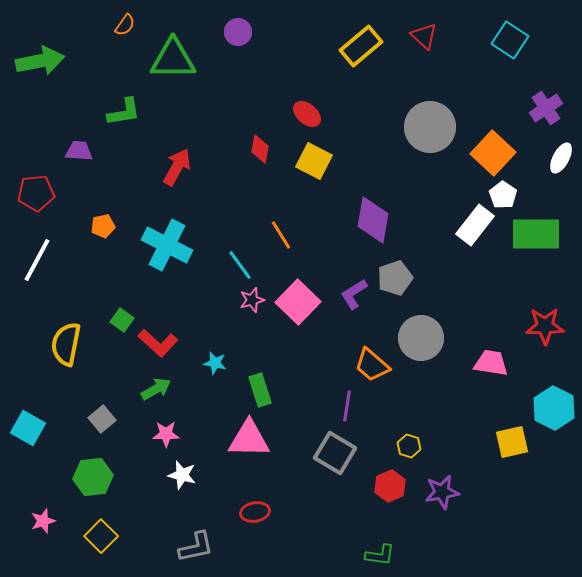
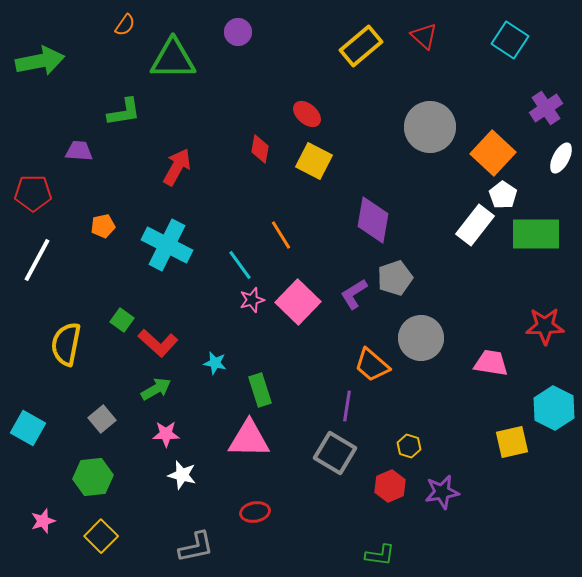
red pentagon at (36, 193): moved 3 px left; rotated 6 degrees clockwise
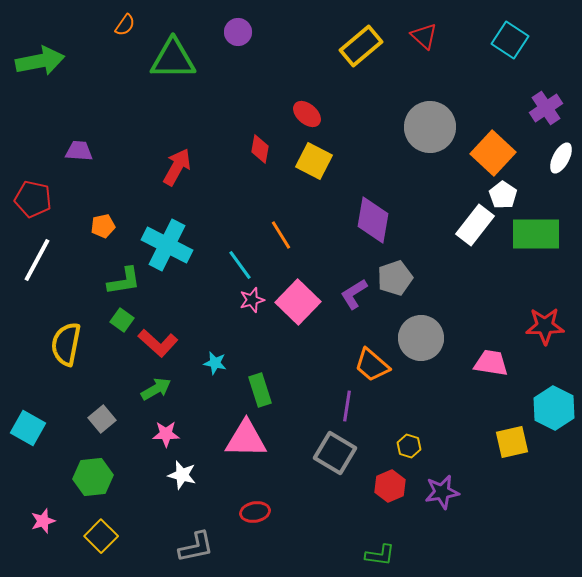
green L-shape at (124, 112): moved 169 px down
red pentagon at (33, 193): moved 6 px down; rotated 12 degrees clockwise
pink triangle at (249, 439): moved 3 px left
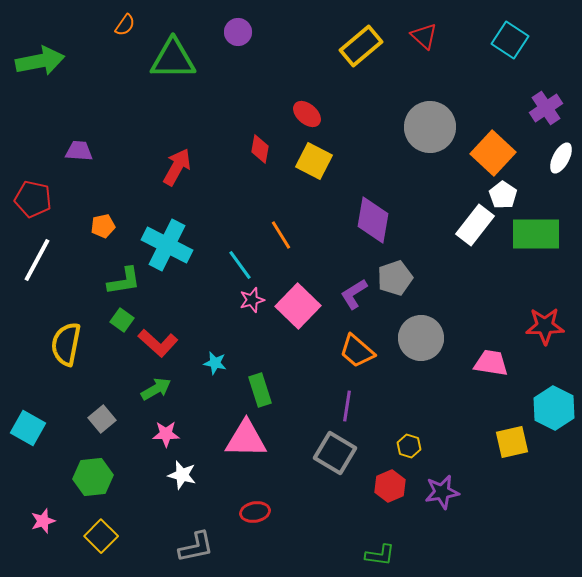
pink square at (298, 302): moved 4 px down
orange trapezoid at (372, 365): moved 15 px left, 14 px up
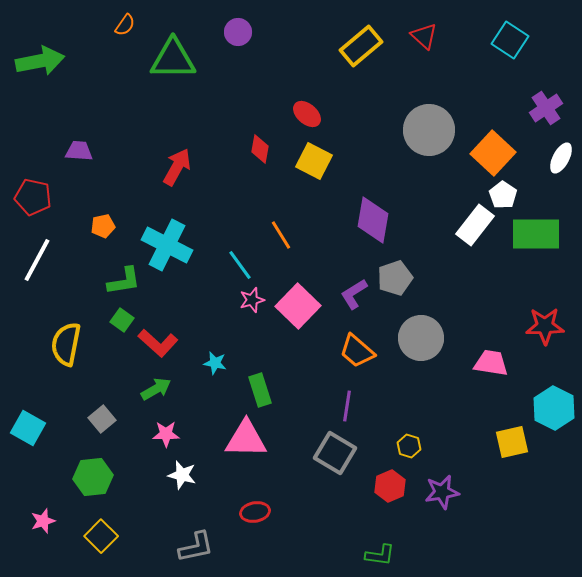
gray circle at (430, 127): moved 1 px left, 3 px down
red pentagon at (33, 199): moved 2 px up
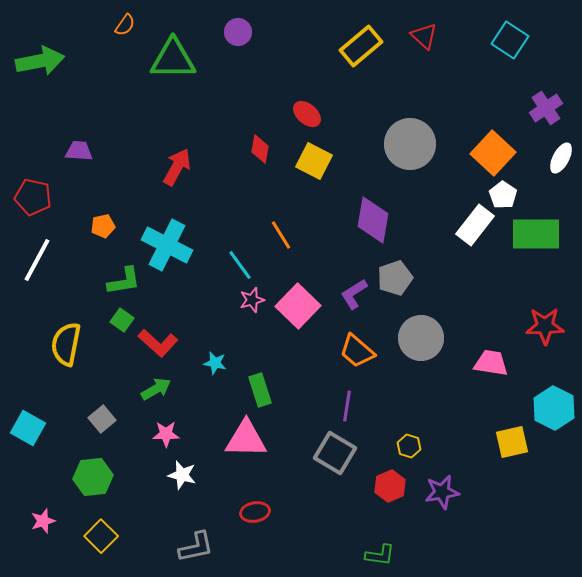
gray circle at (429, 130): moved 19 px left, 14 px down
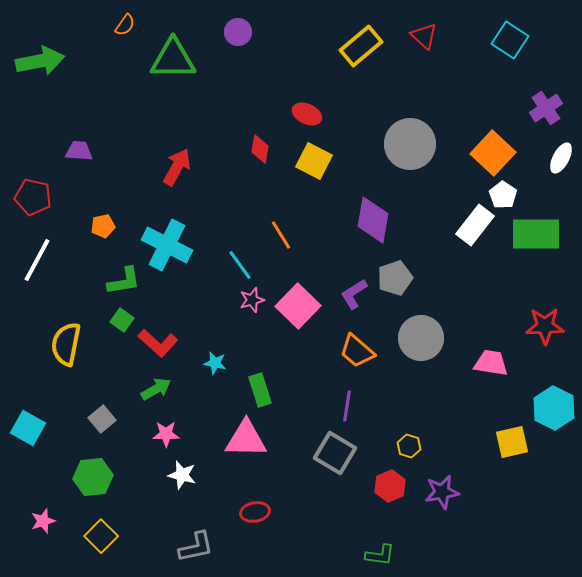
red ellipse at (307, 114): rotated 16 degrees counterclockwise
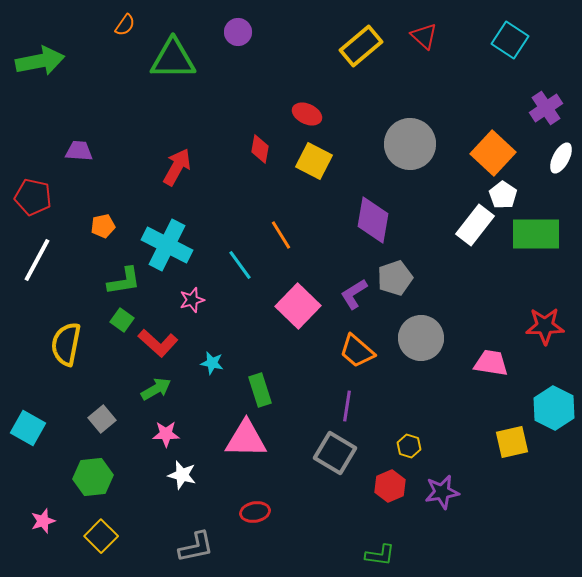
pink star at (252, 300): moved 60 px left
cyan star at (215, 363): moved 3 px left
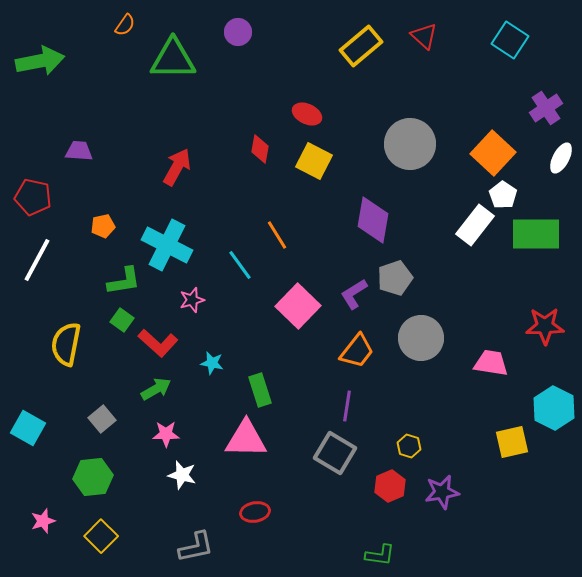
orange line at (281, 235): moved 4 px left
orange trapezoid at (357, 351): rotated 93 degrees counterclockwise
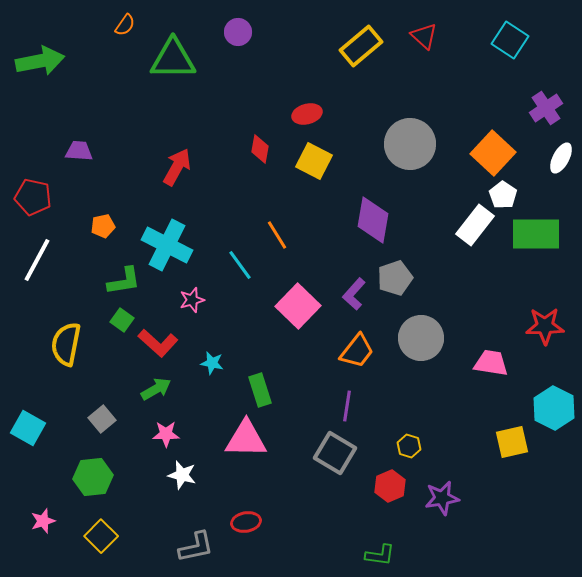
red ellipse at (307, 114): rotated 40 degrees counterclockwise
purple L-shape at (354, 294): rotated 16 degrees counterclockwise
purple star at (442, 492): moved 6 px down
red ellipse at (255, 512): moved 9 px left, 10 px down
